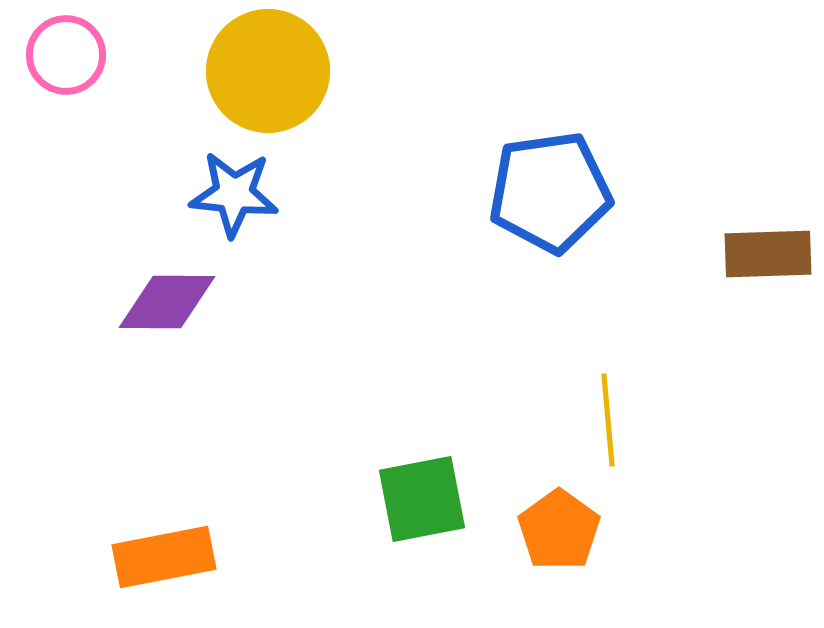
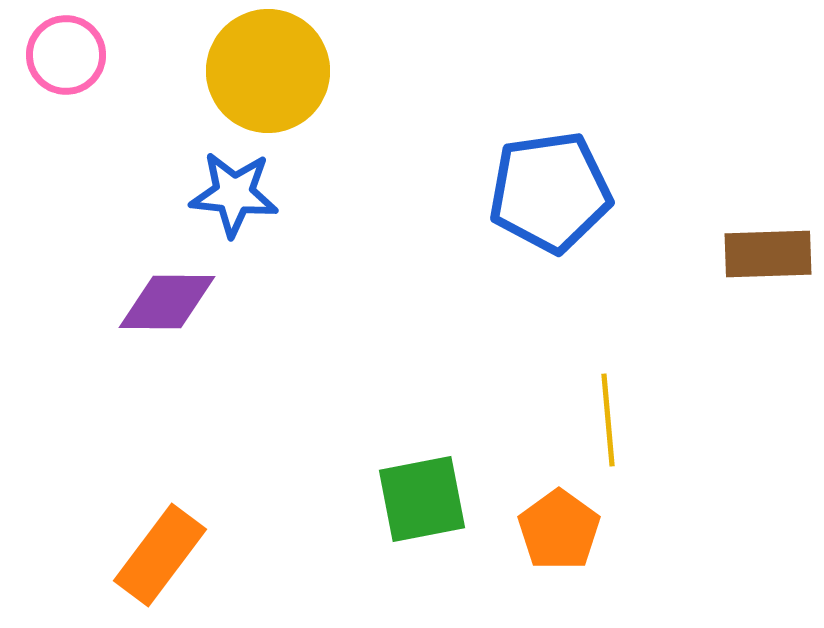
orange rectangle: moved 4 px left, 2 px up; rotated 42 degrees counterclockwise
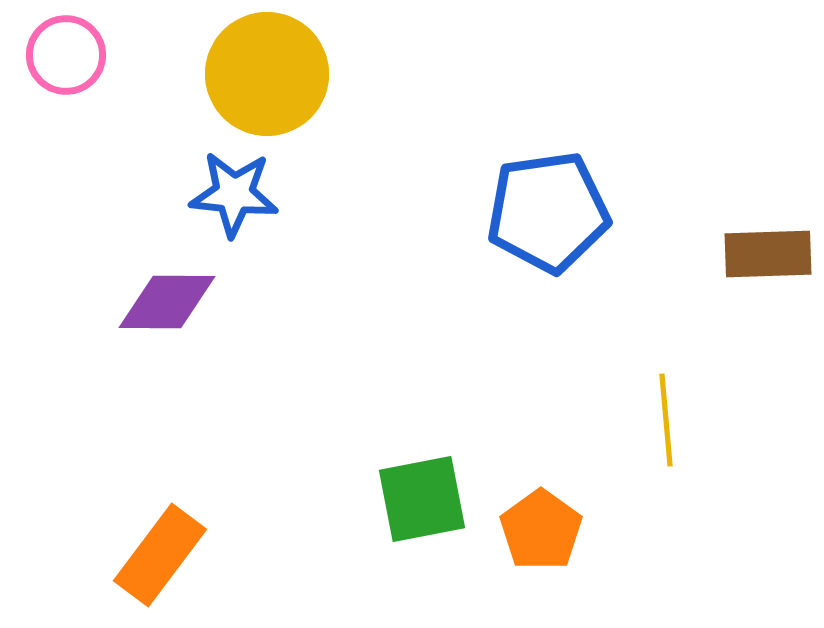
yellow circle: moved 1 px left, 3 px down
blue pentagon: moved 2 px left, 20 px down
yellow line: moved 58 px right
orange pentagon: moved 18 px left
